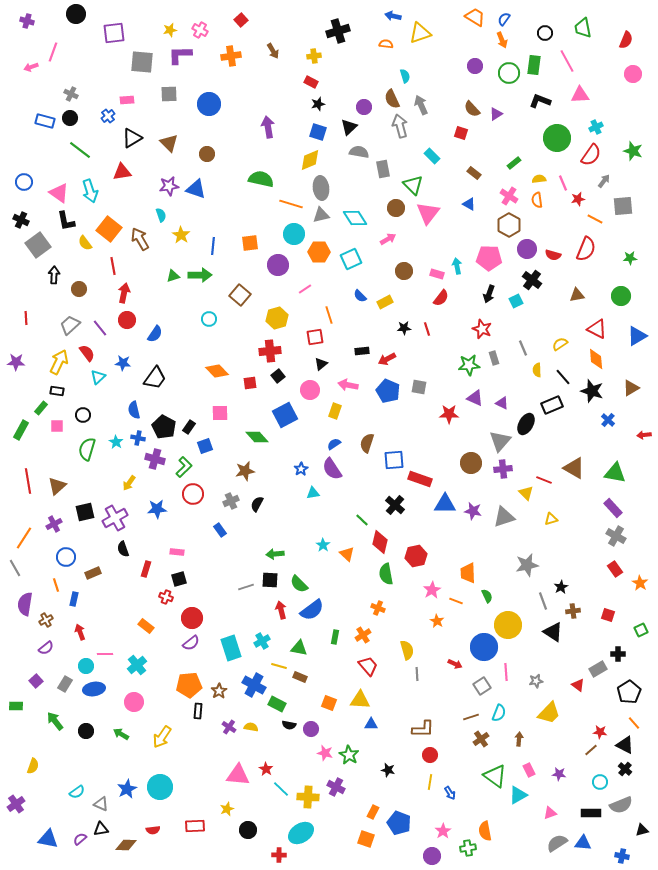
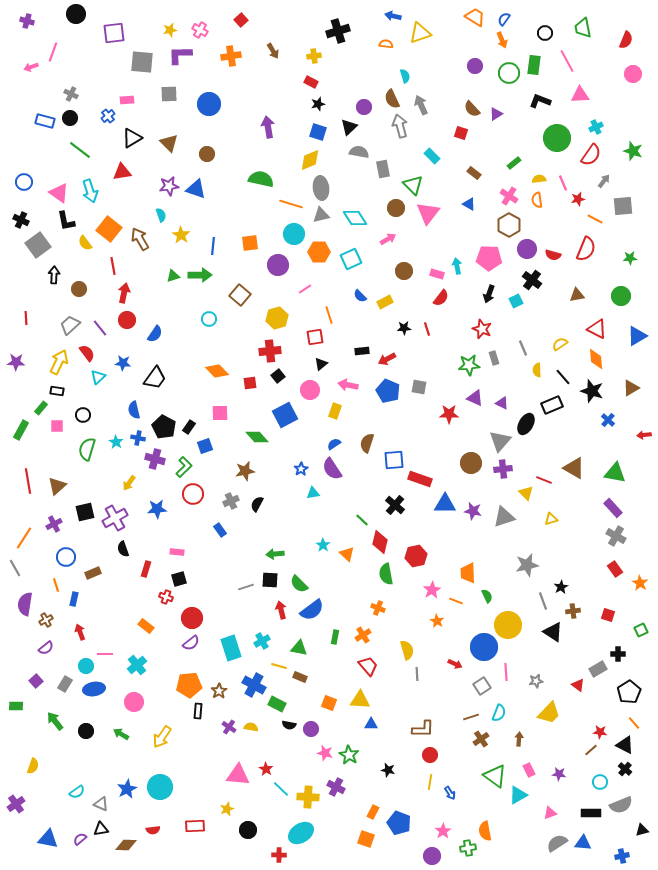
blue cross at (622, 856): rotated 24 degrees counterclockwise
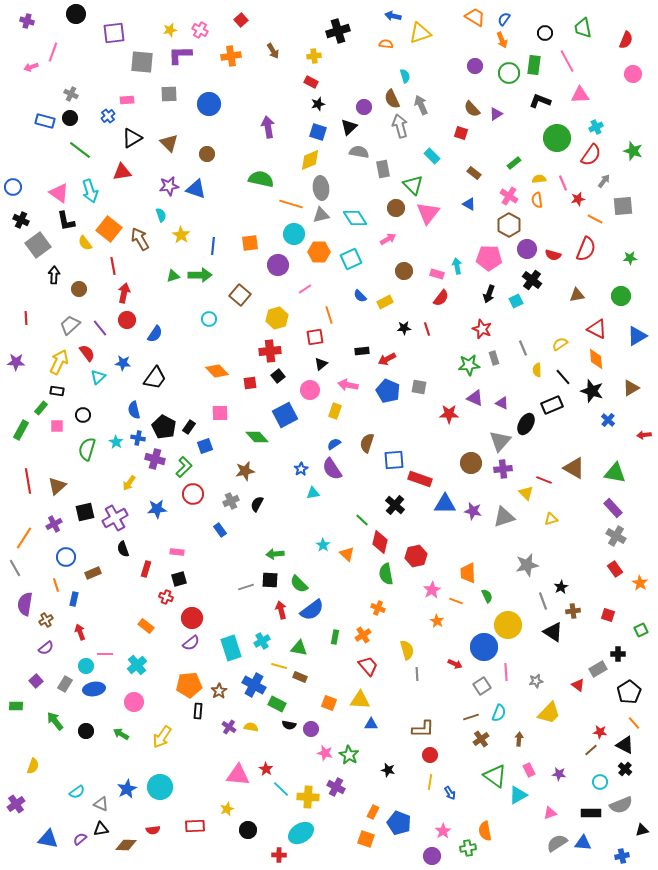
blue circle at (24, 182): moved 11 px left, 5 px down
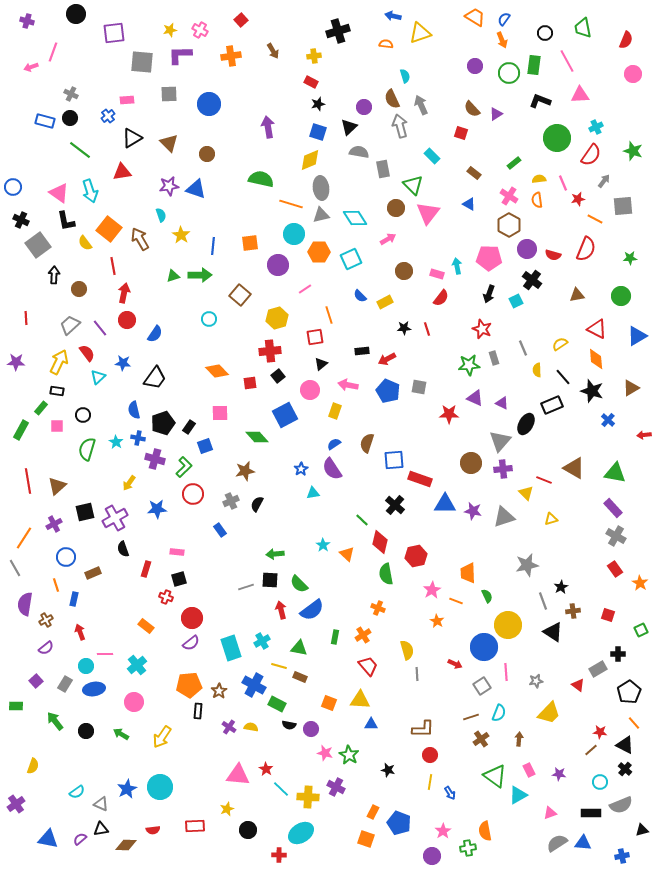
black pentagon at (164, 427): moved 1 px left, 4 px up; rotated 25 degrees clockwise
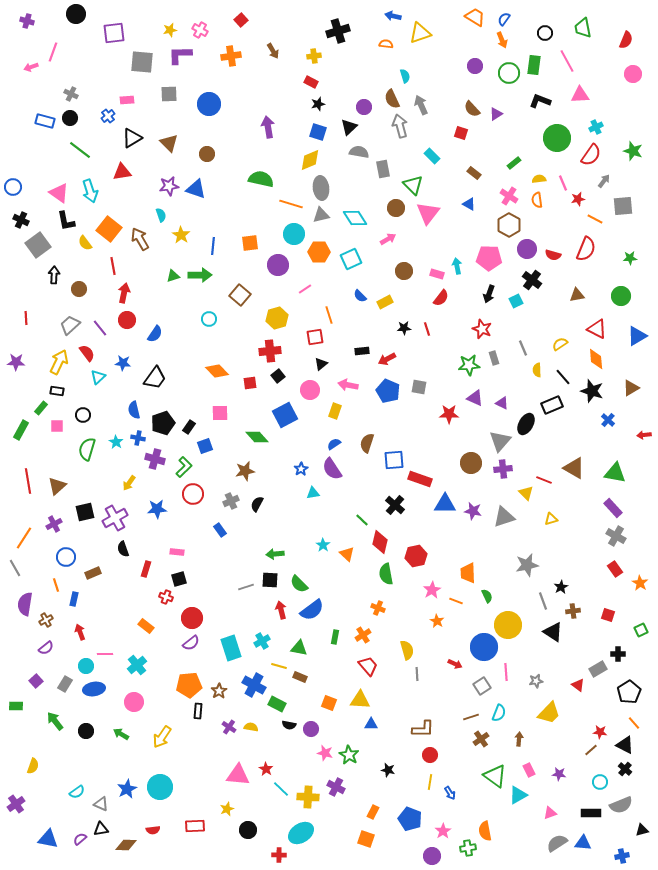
blue pentagon at (399, 823): moved 11 px right, 4 px up
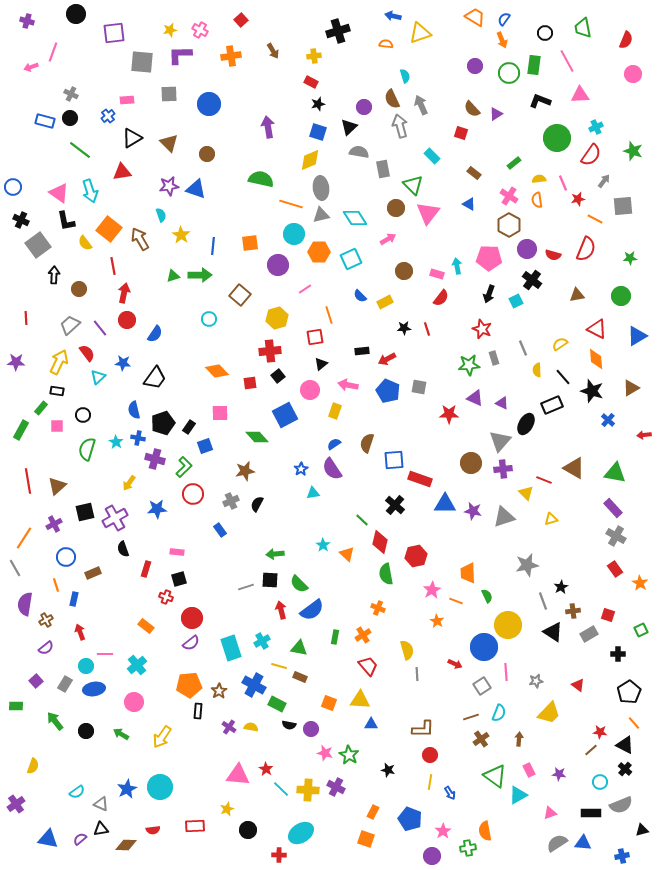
gray rectangle at (598, 669): moved 9 px left, 35 px up
yellow cross at (308, 797): moved 7 px up
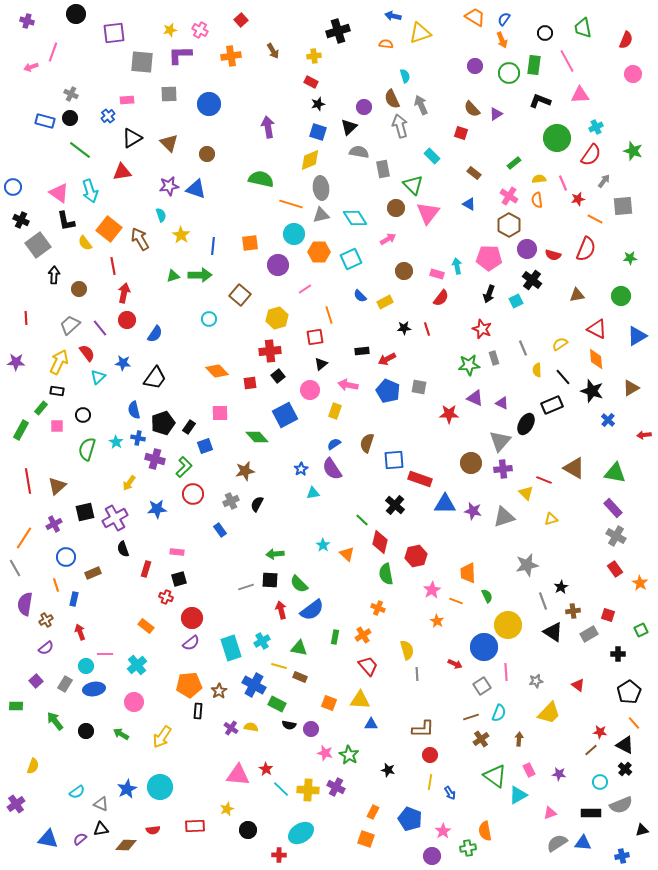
purple cross at (229, 727): moved 2 px right, 1 px down
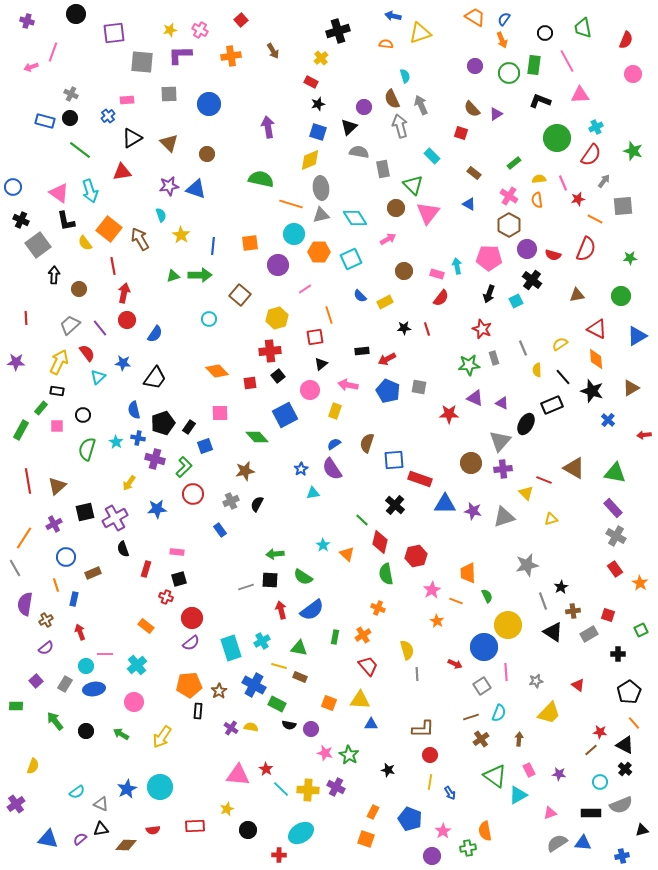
yellow cross at (314, 56): moved 7 px right, 2 px down; rotated 32 degrees counterclockwise
green semicircle at (299, 584): moved 4 px right, 7 px up; rotated 12 degrees counterclockwise
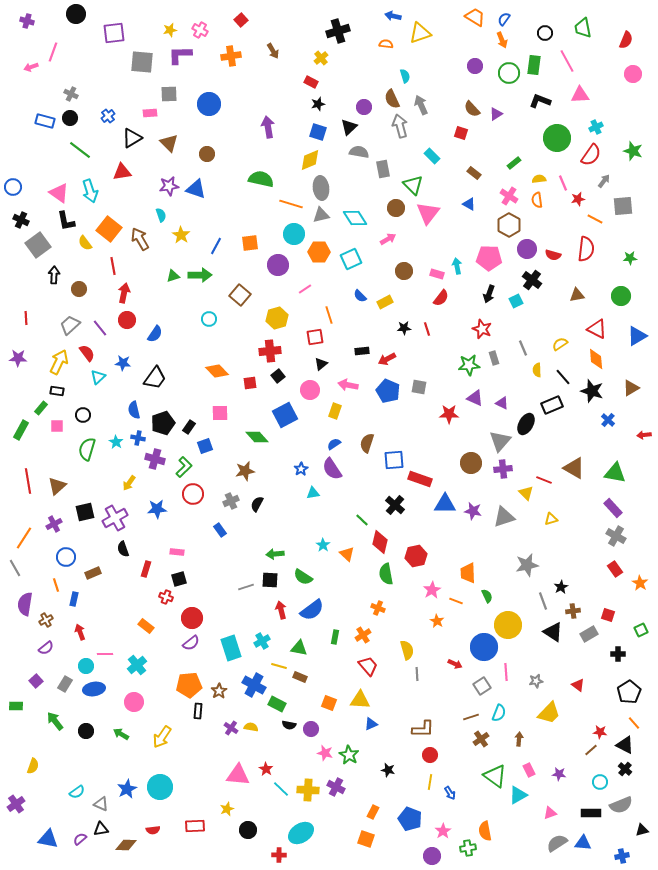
pink rectangle at (127, 100): moved 23 px right, 13 px down
blue line at (213, 246): moved 3 px right; rotated 24 degrees clockwise
red semicircle at (586, 249): rotated 15 degrees counterclockwise
purple star at (16, 362): moved 2 px right, 4 px up
blue triangle at (371, 724): rotated 24 degrees counterclockwise
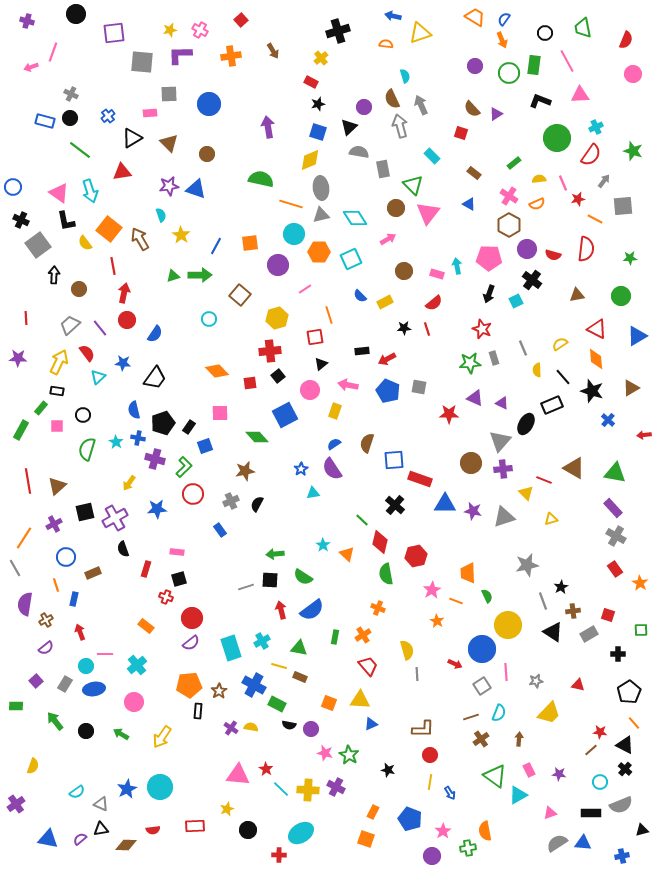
orange semicircle at (537, 200): moved 4 px down; rotated 105 degrees counterclockwise
red semicircle at (441, 298): moved 7 px left, 5 px down; rotated 12 degrees clockwise
green star at (469, 365): moved 1 px right, 2 px up
green square at (641, 630): rotated 24 degrees clockwise
blue circle at (484, 647): moved 2 px left, 2 px down
red triangle at (578, 685): rotated 24 degrees counterclockwise
